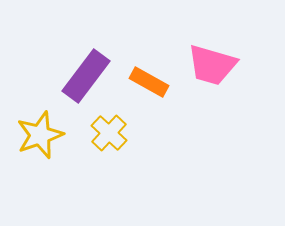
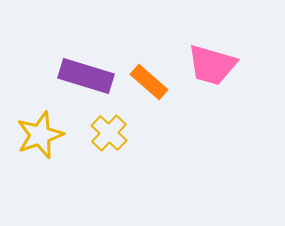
purple rectangle: rotated 70 degrees clockwise
orange rectangle: rotated 12 degrees clockwise
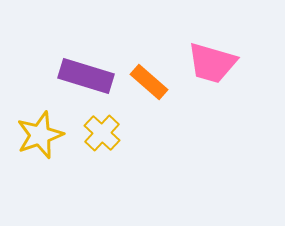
pink trapezoid: moved 2 px up
yellow cross: moved 7 px left
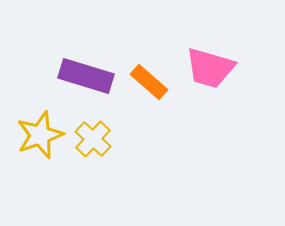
pink trapezoid: moved 2 px left, 5 px down
yellow cross: moved 9 px left, 6 px down
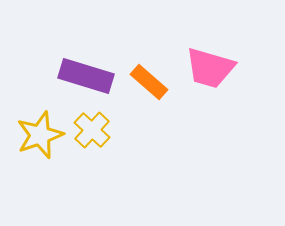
yellow cross: moved 1 px left, 9 px up
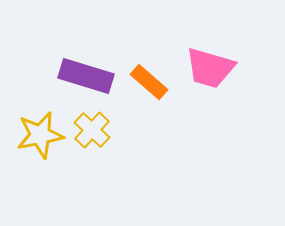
yellow star: rotated 9 degrees clockwise
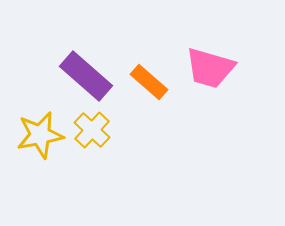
purple rectangle: rotated 24 degrees clockwise
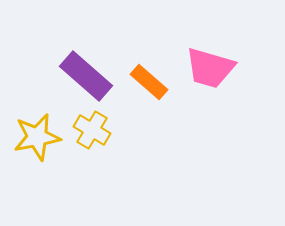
yellow cross: rotated 12 degrees counterclockwise
yellow star: moved 3 px left, 2 px down
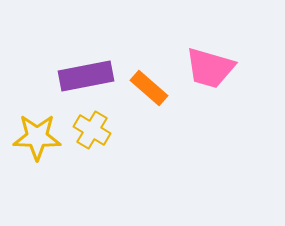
purple rectangle: rotated 52 degrees counterclockwise
orange rectangle: moved 6 px down
yellow star: rotated 12 degrees clockwise
